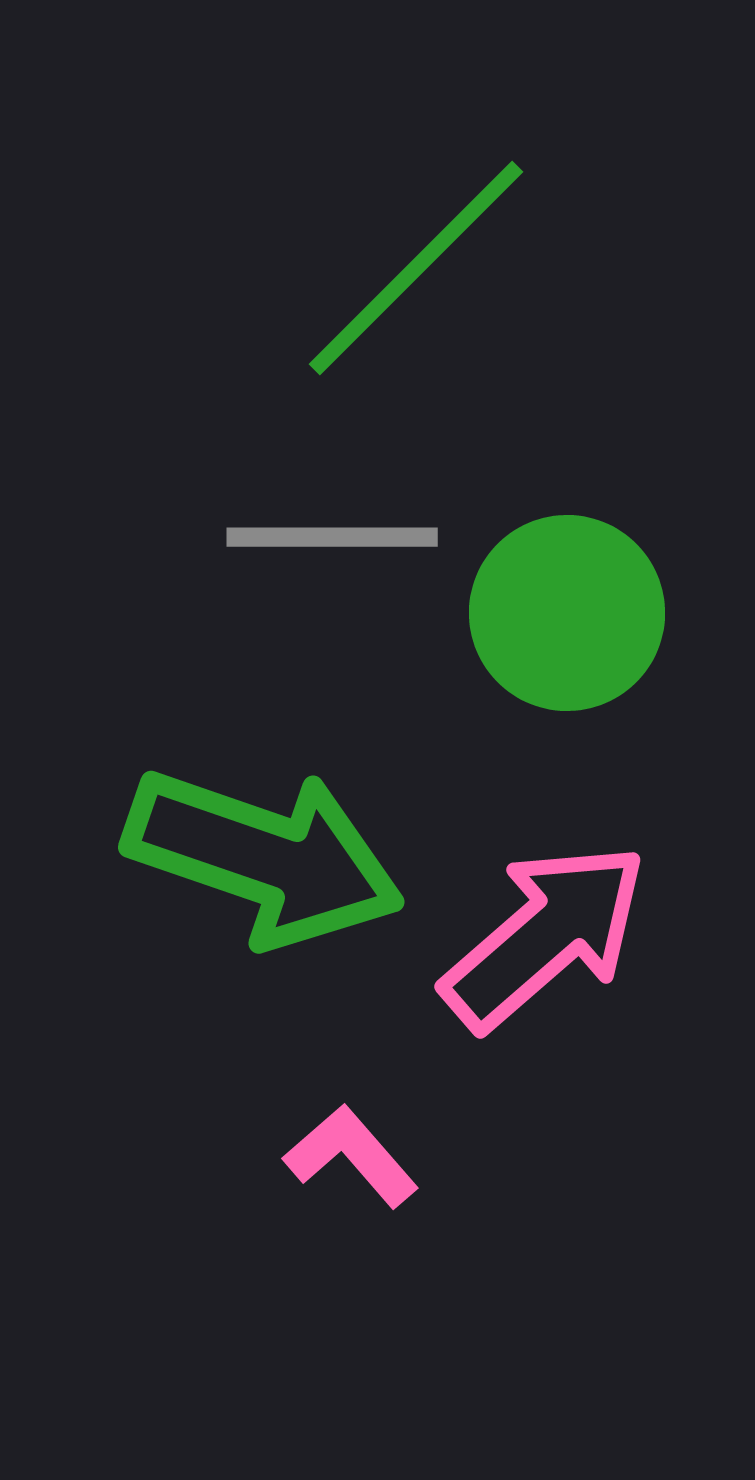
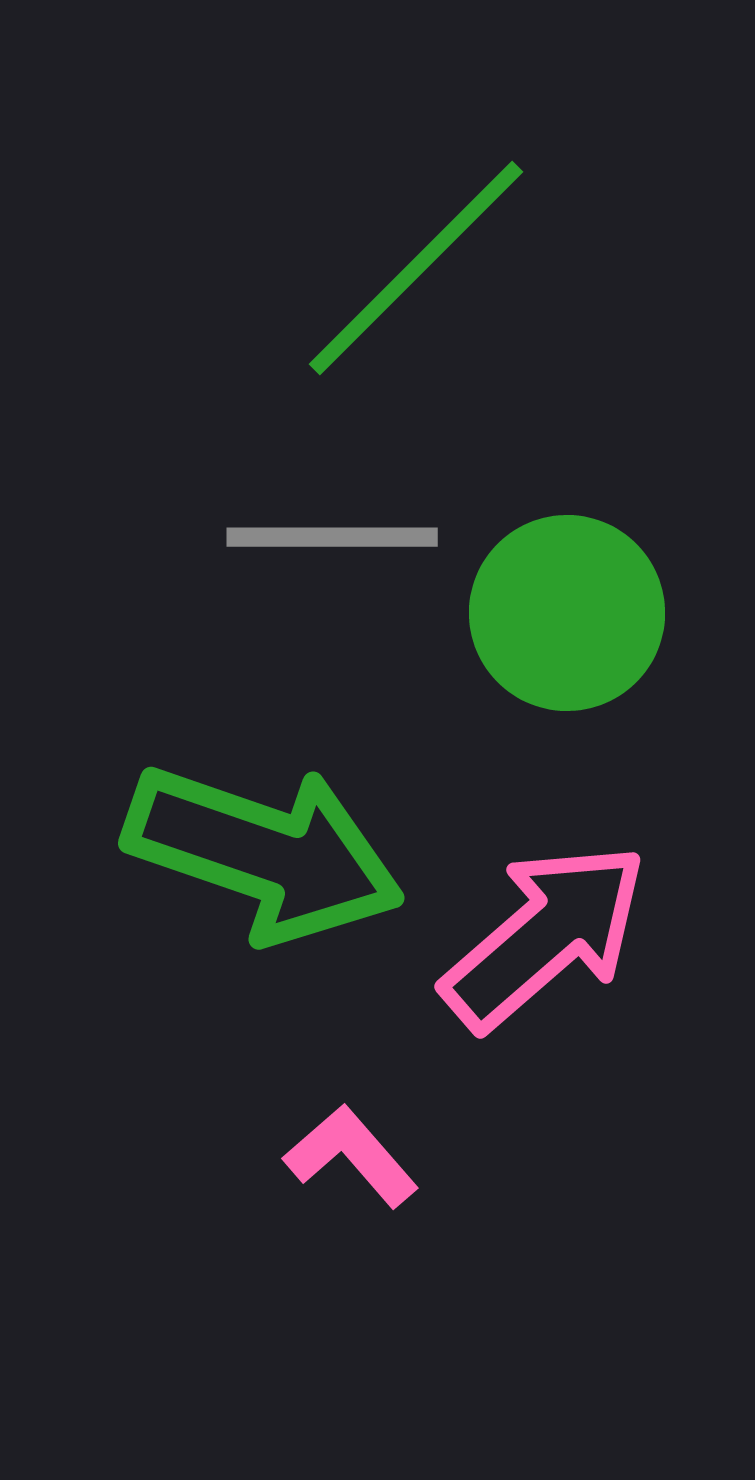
green arrow: moved 4 px up
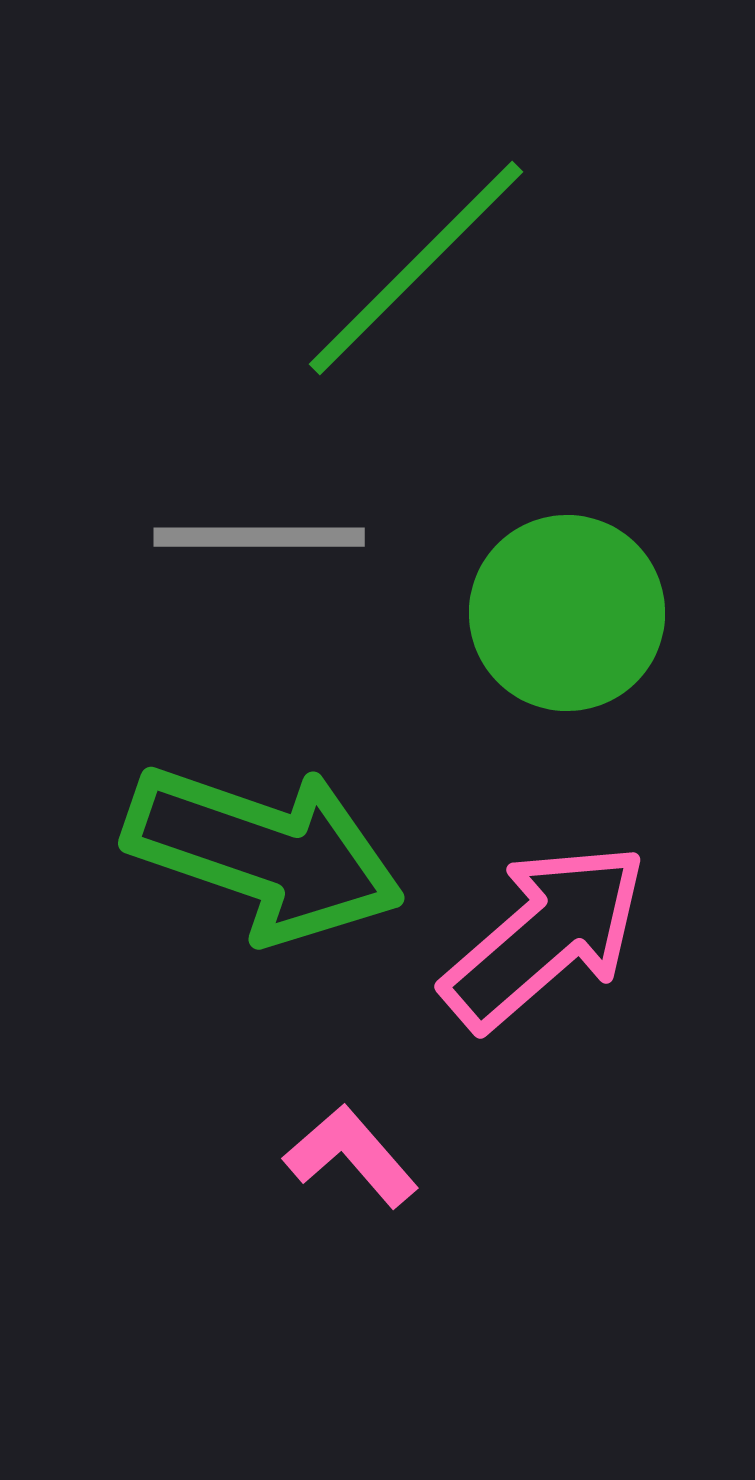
gray line: moved 73 px left
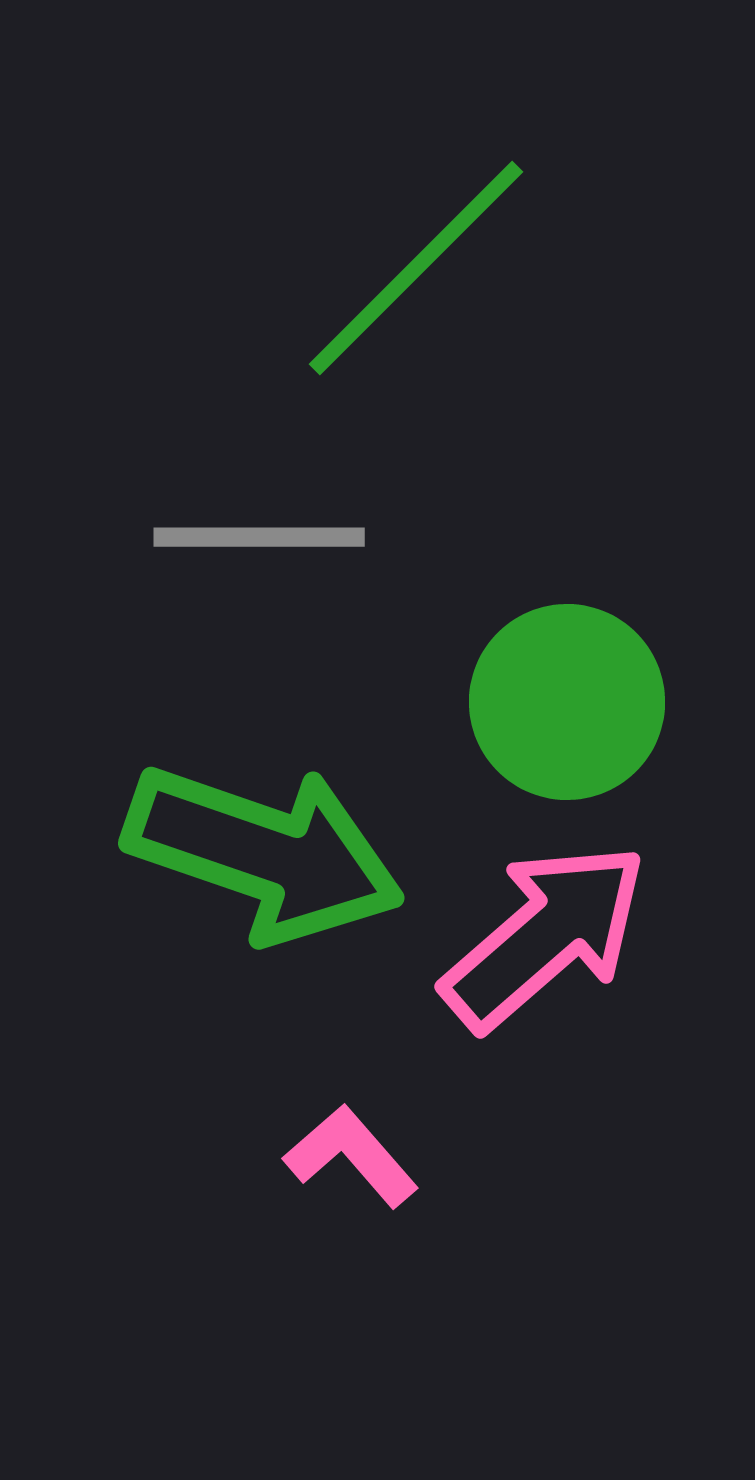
green circle: moved 89 px down
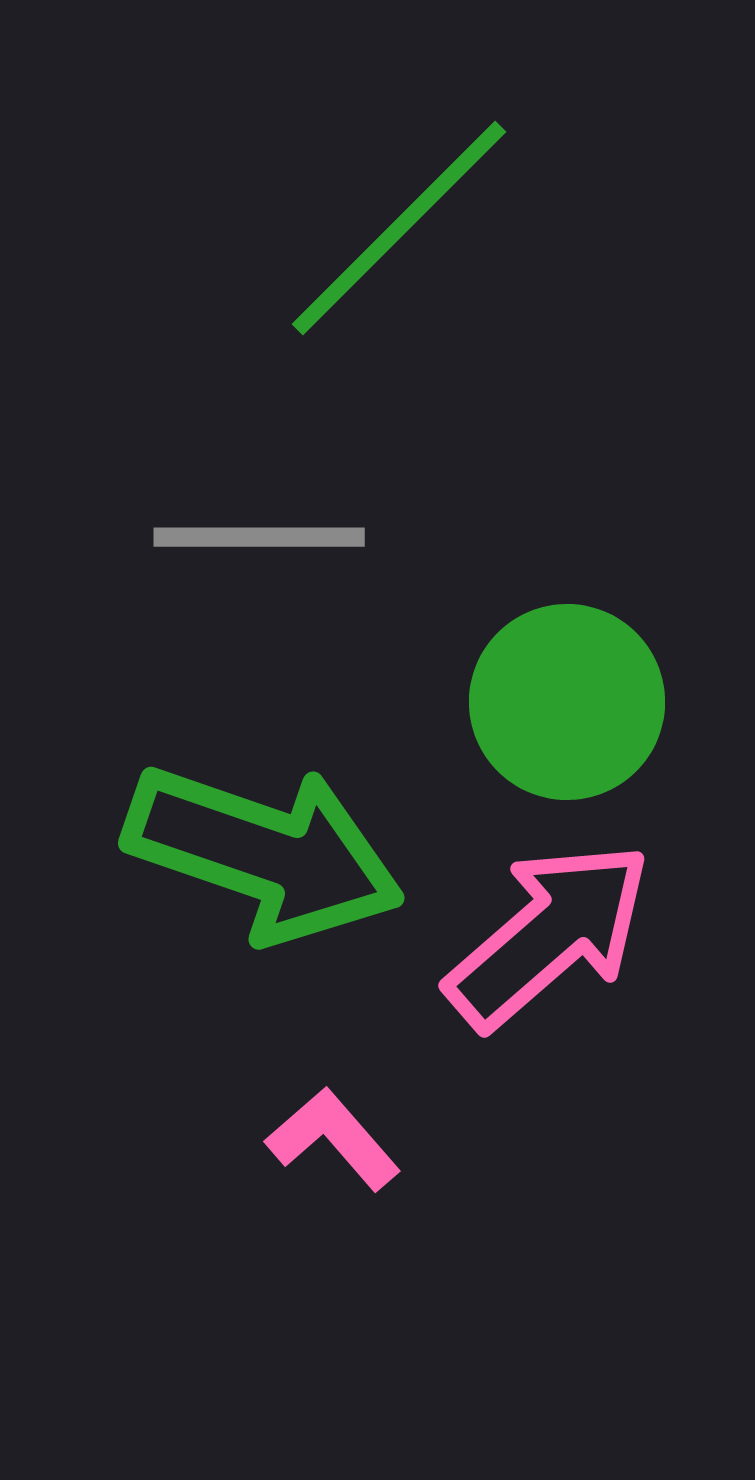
green line: moved 17 px left, 40 px up
pink arrow: moved 4 px right, 1 px up
pink L-shape: moved 18 px left, 17 px up
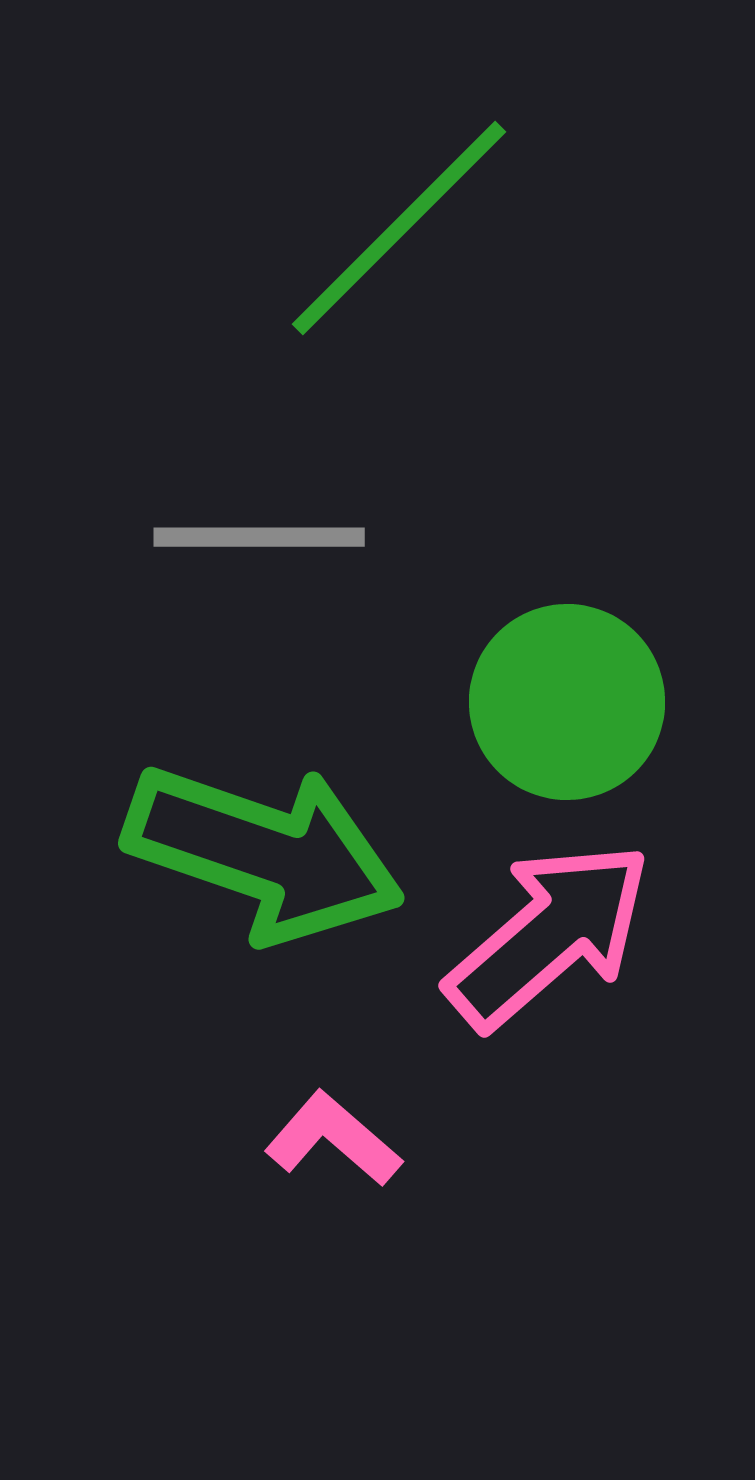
pink L-shape: rotated 8 degrees counterclockwise
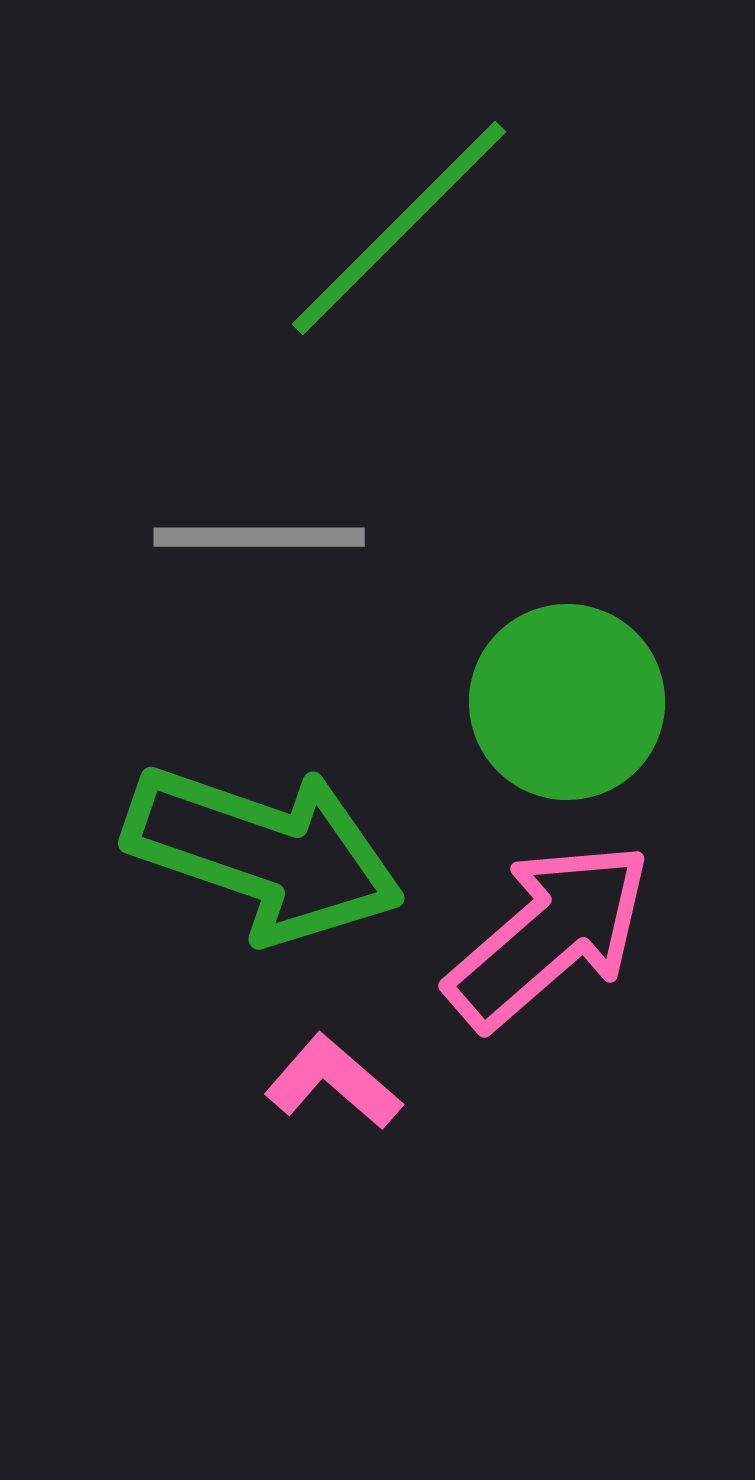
pink L-shape: moved 57 px up
